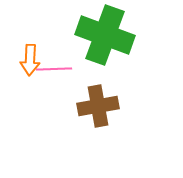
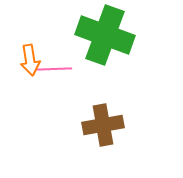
orange arrow: rotated 12 degrees counterclockwise
brown cross: moved 5 px right, 19 px down
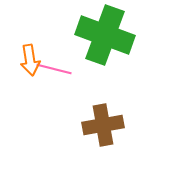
pink line: rotated 16 degrees clockwise
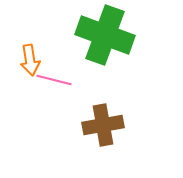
pink line: moved 11 px down
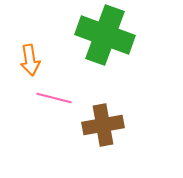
pink line: moved 18 px down
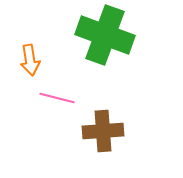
pink line: moved 3 px right
brown cross: moved 6 px down; rotated 6 degrees clockwise
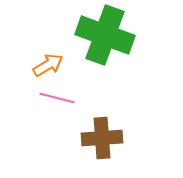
orange arrow: moved 18 px right, 5 px down; rotated 112 degrees counterclockwise
brown cross: moved 1 px left, 7 px down
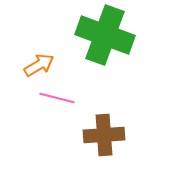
orange arrow: moved 9 px left
brown cross: moved 2 px right, 3 px up
